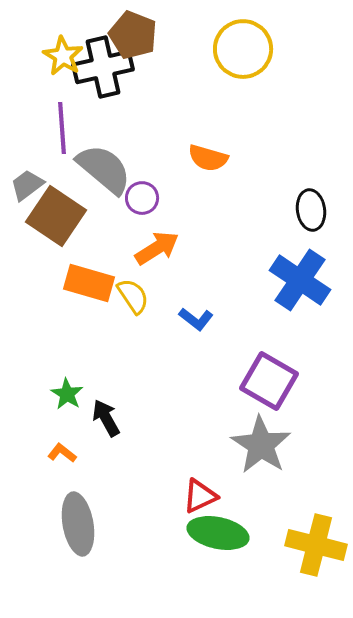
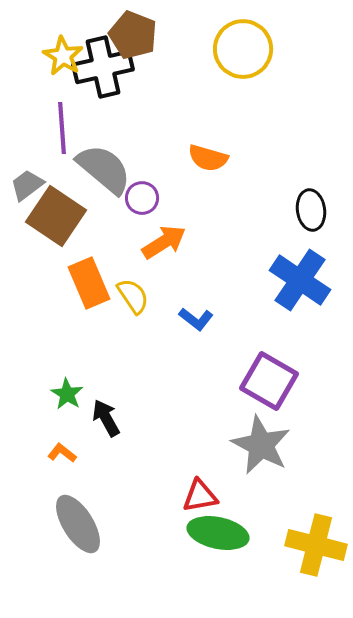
orange arrow: moved 7 px right, 6 px up
orange rectangle: rotated 51 degrees clockwise
gray star: rotated 6 degrees counterclockwise
red triangle: rotated 15 degrees clockwise
gray ellipse: rotated 22 degrees counterclockwise
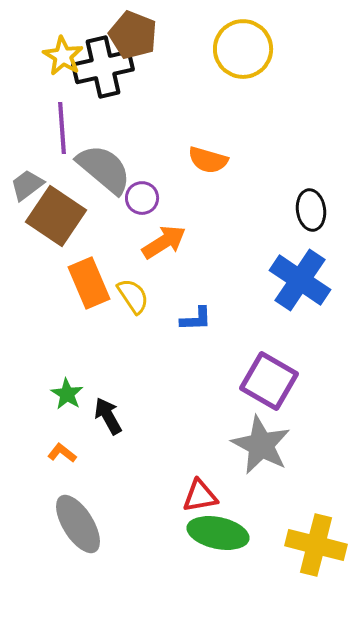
orange semicircle: moved 2 px down
blue L-shape: rotated 40 degrees counterclockwise
black arrow: moved 2 px right, 2 px up
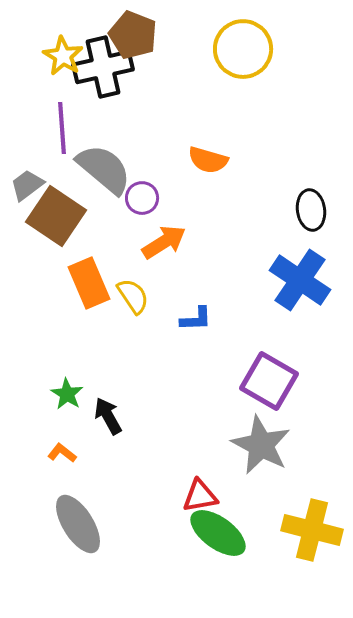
green ellipse: rotated 24 degrees clockwise
yellow cross: moved 4 px left, 15 px up
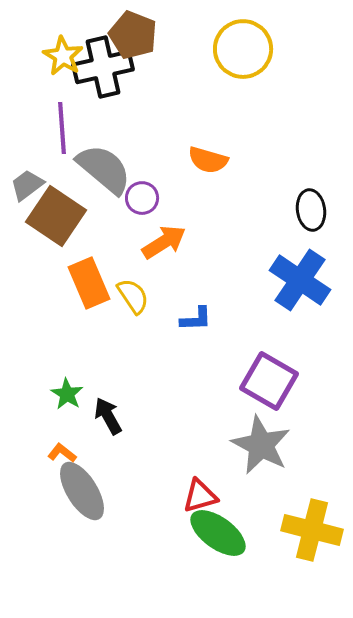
red triangle: rotated 6 degrees counterclockwise
gray ellipse: moved 4 px right, 33 px up
